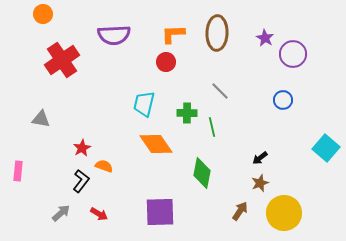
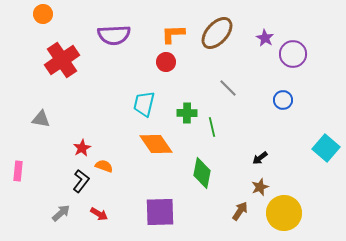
brown ellipse: rotated 40 degrees clockwise
gray line: moved 8 px right, 3 px up
brown star: moved 4 px down
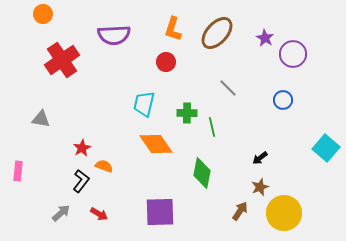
orange L-shape: moved 5 px up; rotated 70 degrees counterclockwise
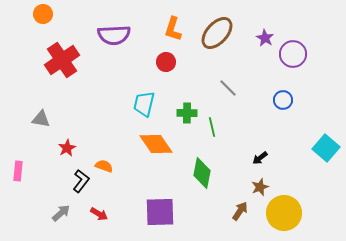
red star: moved 15 px left
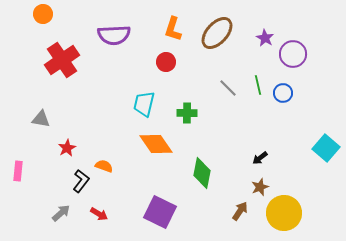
blue circle: moved 7 px up
green line: moved 46 px right, 42 px up
purple square: rotated 28 degrees clockwise
